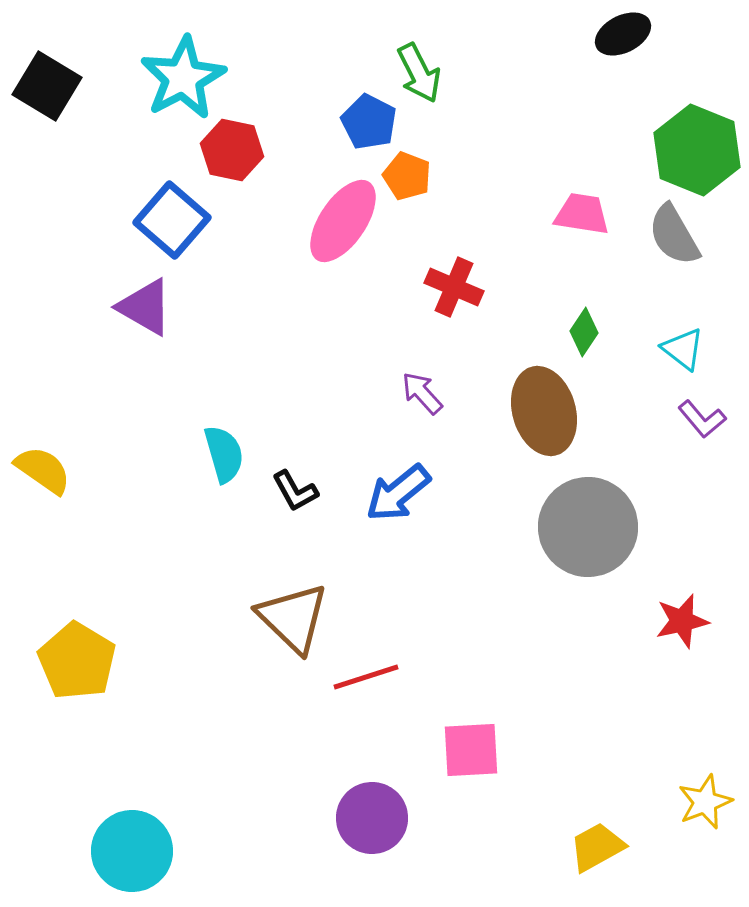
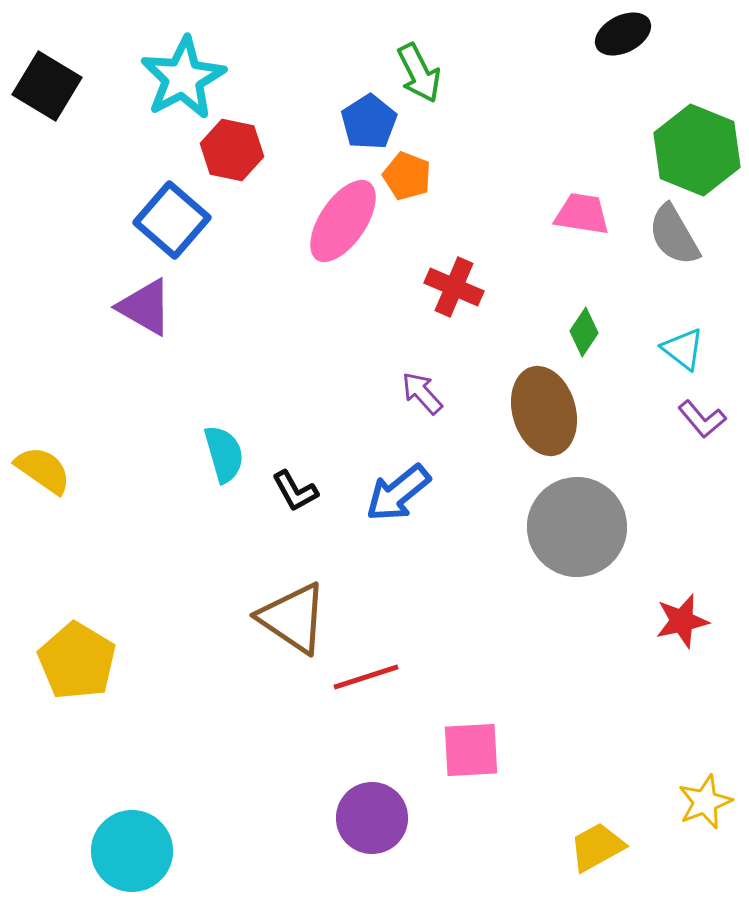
blue pentagon: rotated 12 degrees clockwise
gray circle: moved 11 px left
brown triangle: rotated 10 degrees counterclockwise
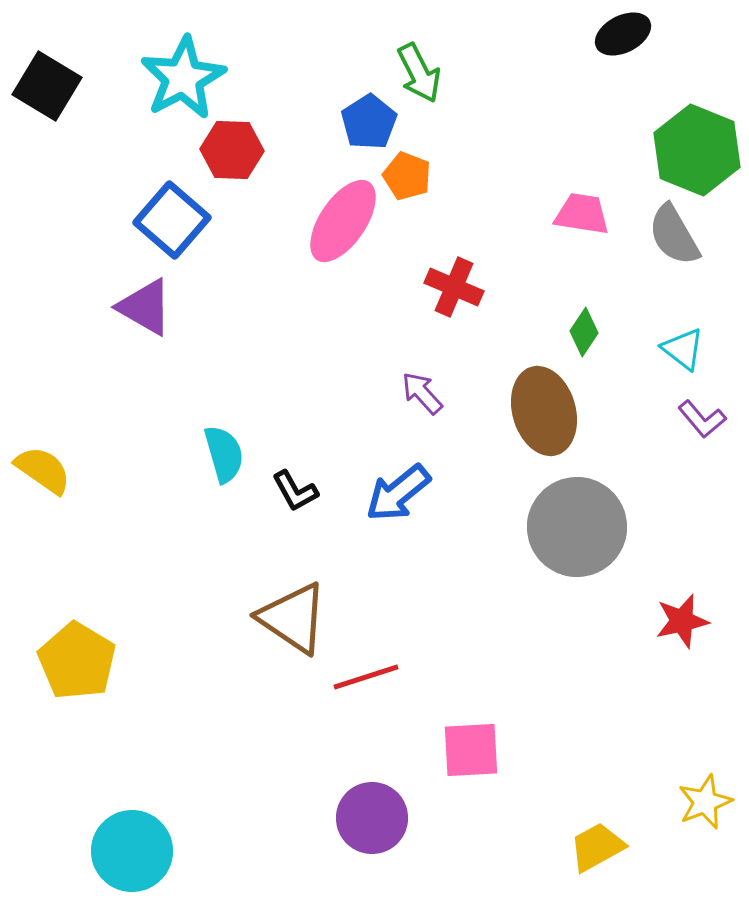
red hexagon: rotated 10 degrees counterclockwise
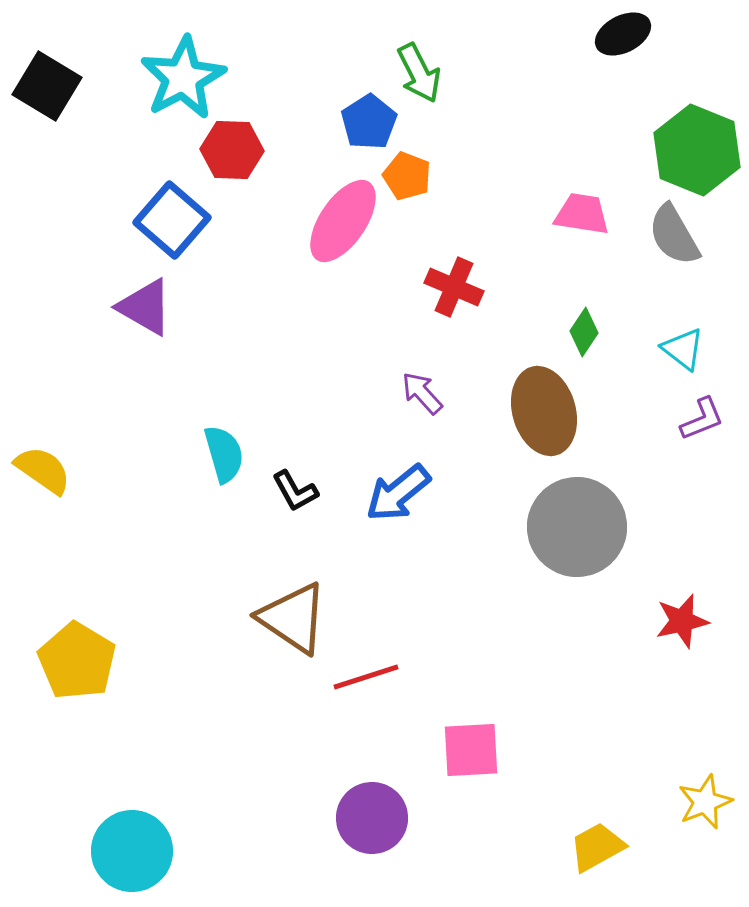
purple L-shape: rotated 72 degrees counterclockwise
